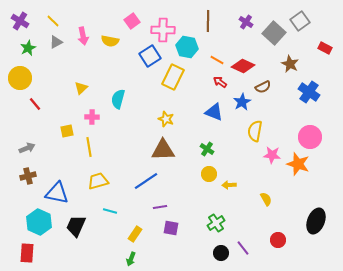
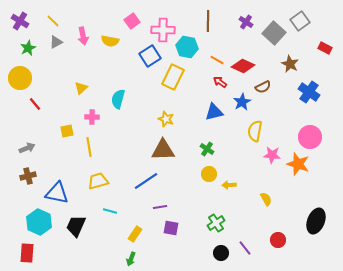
blue triangle at (214, 112): rotated 36 degrees counterclockwise
purple line at (243, 248): moved 2 px right
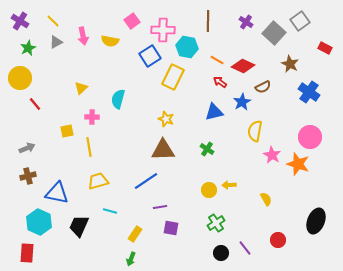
pink star at (272, 155): rotated 24 degrees clockwise
yellow circle at (209, 174): moved 16 px down
black trapezoid at (76, 226): moved 3 px right
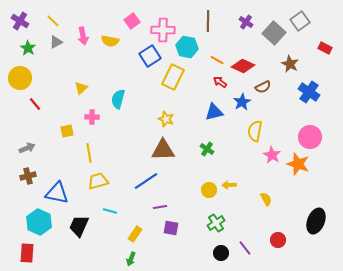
green star at (28, 48): rotated 14 degrees counterclockwise
yellow line at (89, 147): moved 6 px down
